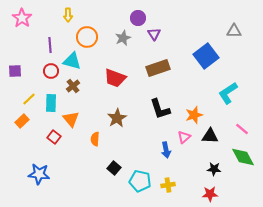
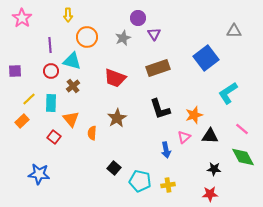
blue square: moved 2 px down
orange semicircle: moved 3 px left, 6 px up
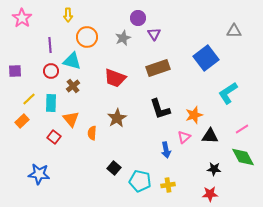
pink line: rotated 72 degrees counterclockwise
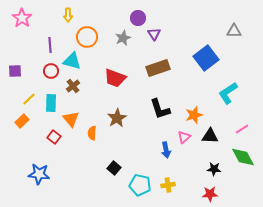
cyan pentagon: moved 4 px down
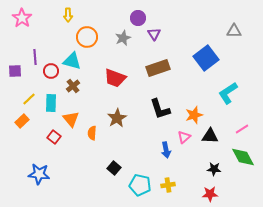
purple line: moved 15 px left, 12 px down
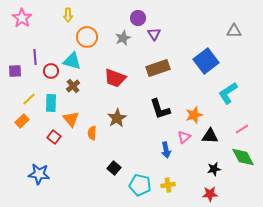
blue square: moved 3 px down
black star: rotated 16 degrees counterclockwise
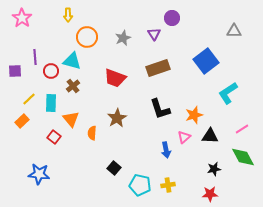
purple circle: moved 34 px right
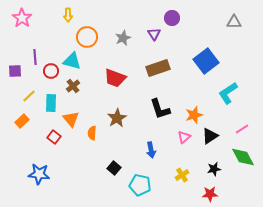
gray triangle: moved 9 px up
yellow line: moved 3 px up
black triangle: rotated 36 degrees counterclockwise
blue arrow: moved 15 px left
yellow cross: moved 14 px right, 10 px up; rotated 24 degrees counterclockwise
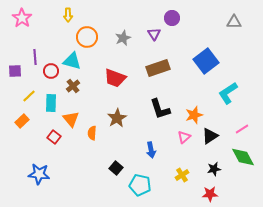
black square: moved 2 px right
